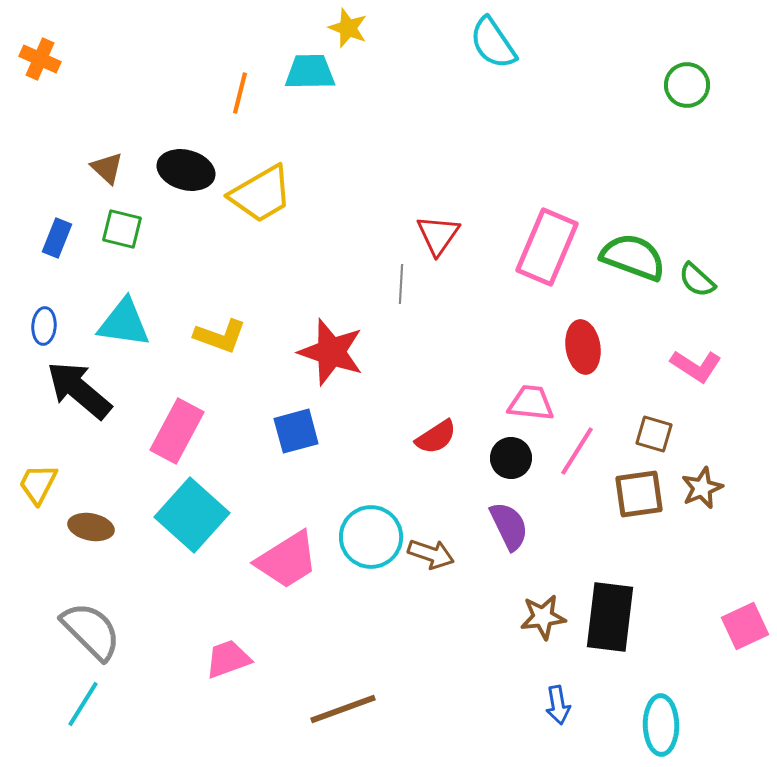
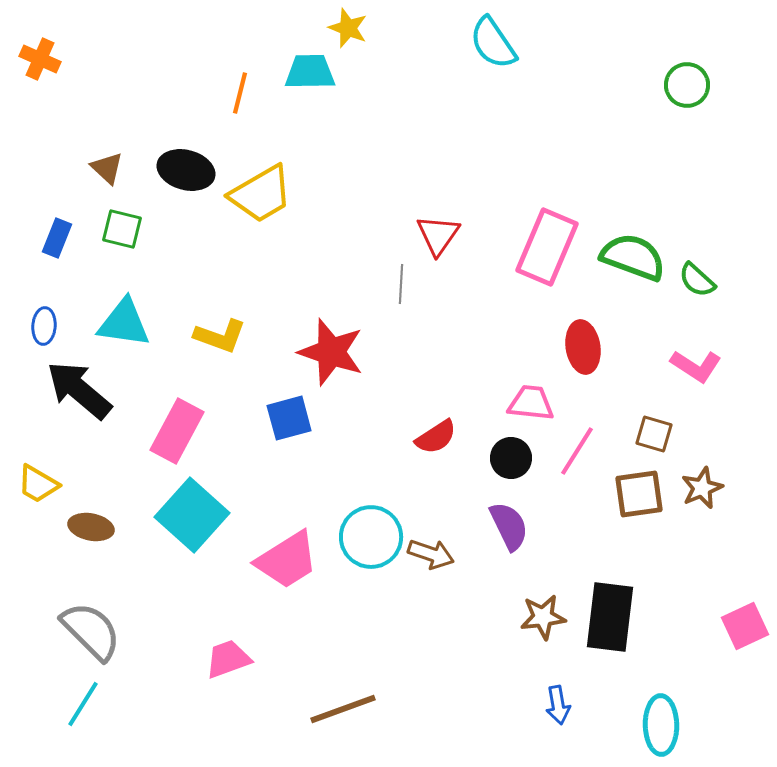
blue square at (296, 431): moved 7 px left, 13 px up
yellow trapezoid at (38, 484): rotated 87 degrees counterclockwise
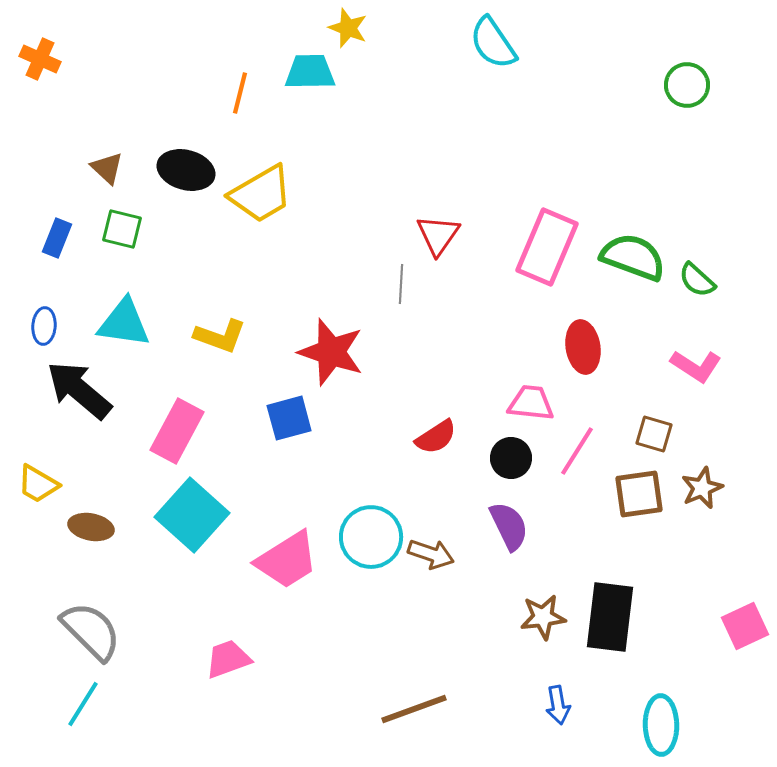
brown line at (343, 709): moved 71 px right
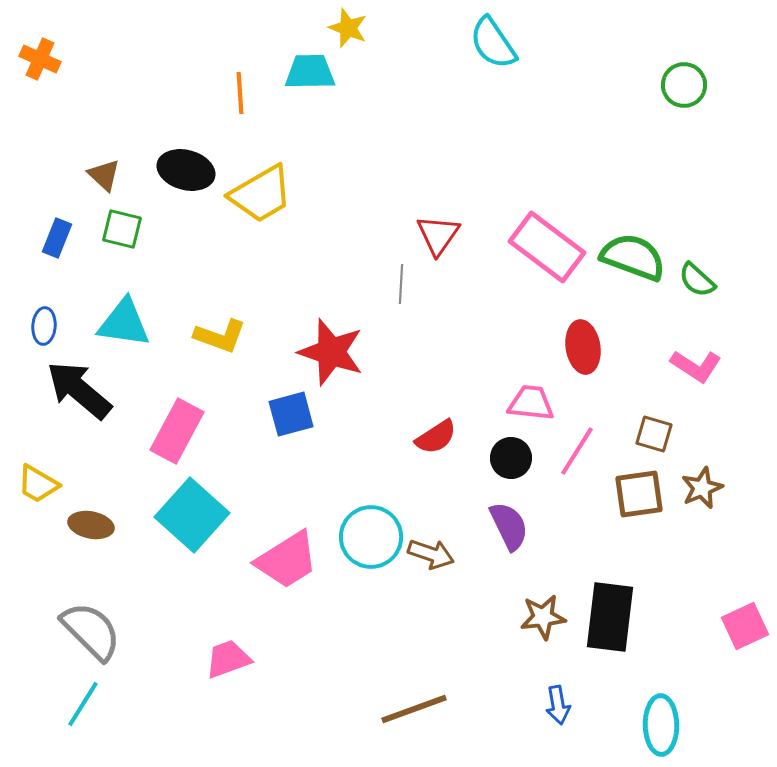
green circle at (687, 85): moved 3 px left
orange line at (240, 93): rotated 18 degrees counterclockwise
brown triangle at (107, 168): moved 3 px left, 7 px down
pink rectangle at (547, 247): rotated 76 degrees counterclockwise
blue square at (289, 418): moved 2 px right, 4 px up
brown ellipse at (91, 527): moved 2 px up
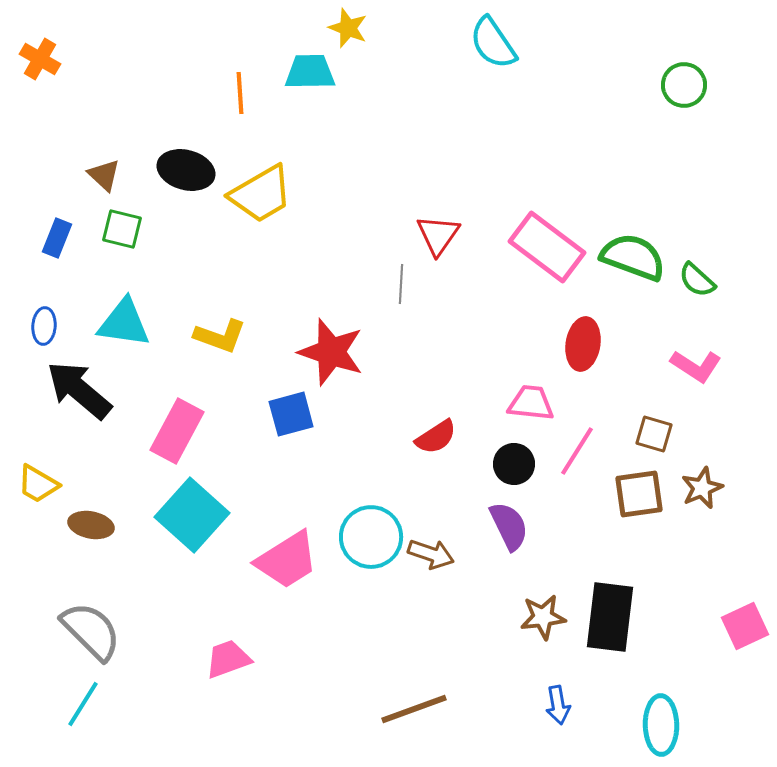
orange cross at (40, 59): rotated 6 degrees clockwise
red ellipse at (583, 347): moved 3 px up; rotated 18 degrees clockwise
black circle at (511, 458): moved 3 px right, 6 px down
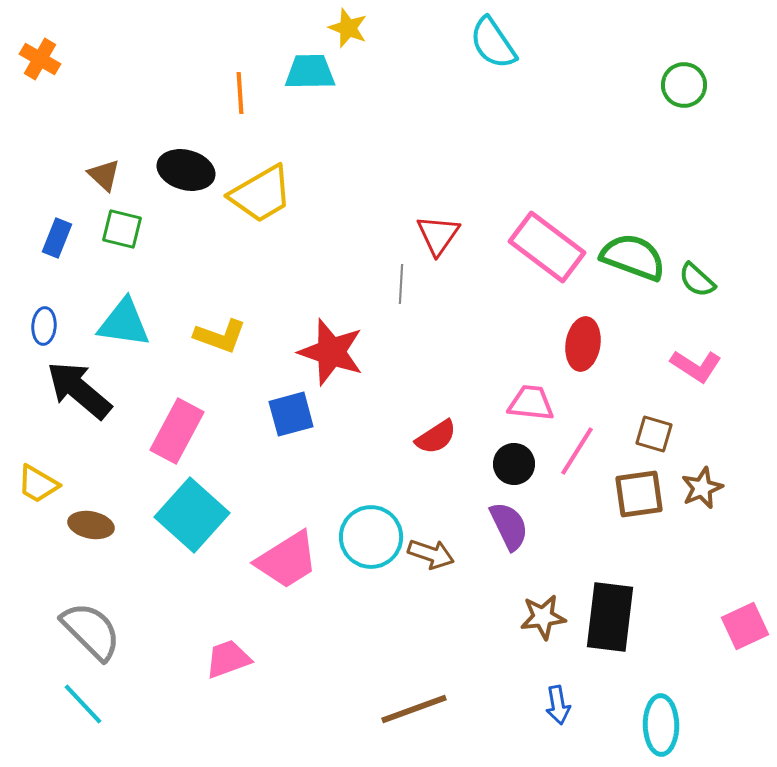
cyan line at (83, 704): rotated 75 degrees counterclockwise
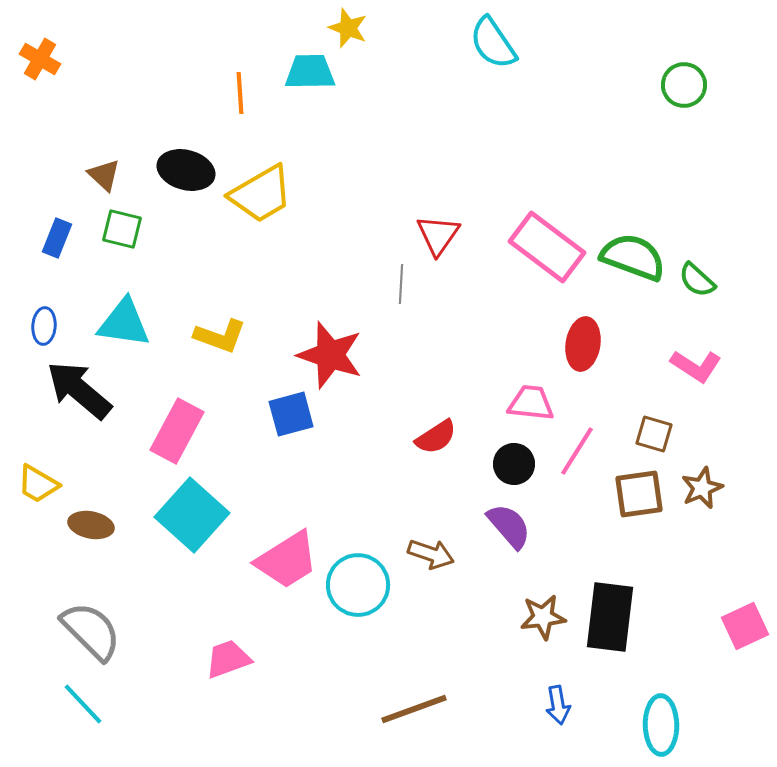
red star at (331, 352): moved 1 px left, 3 px down
purple semicircle at (509, 526): rotated 15 degrees counterclockwise
cyan circle at (371, 537): moved 13 px left, 48 px down
